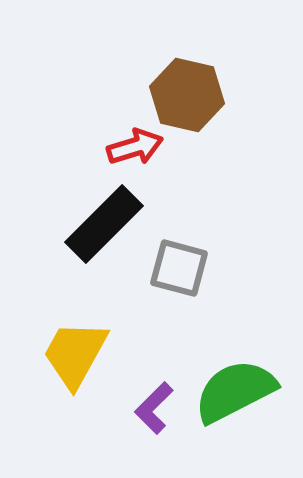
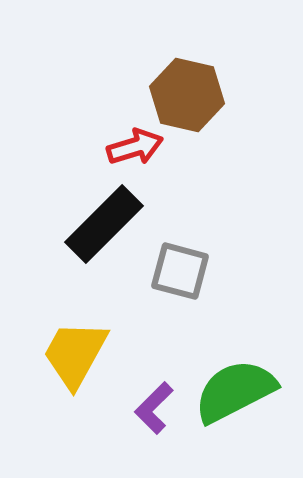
gray square: moved 1 px right, 3 px down
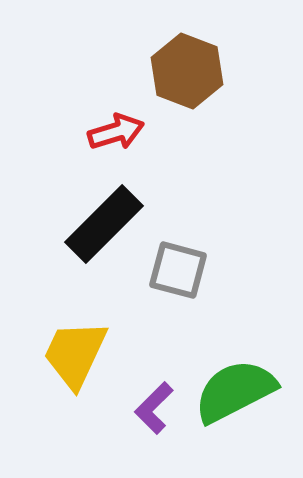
brown hexagon: moved 24 px up; rotated 8 degrees clockwise
red arrow: moved 19 px left, 15 px up
gray square: moved 2 px left, 1 px up
yellow trapezoid: rotated 4 degrees counterclockwise
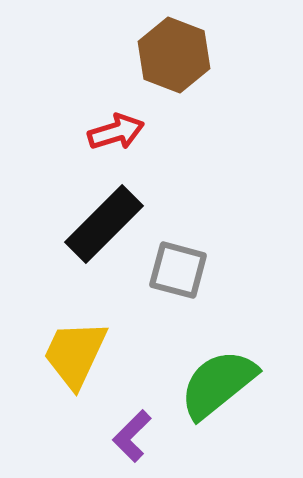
brown hexagon: moved 13 px left, 16 px up
green semicircle: moved 17 px left, 7 px up; rotated 12 degrees counterclockwise
purple L-shape: moved 22 px left, 28 px down
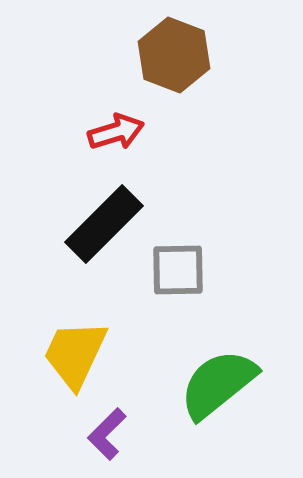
gray square: rotated 16 degrees counterclockwise
purple L-shape: moved 25 px left, 2 px up
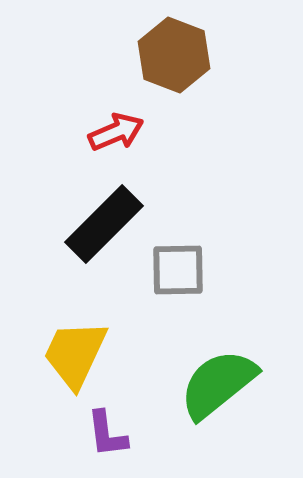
red arrow: rotated 6 degrees counterclockwise
purple L-shape: rotated 52 degrees counterclockwise
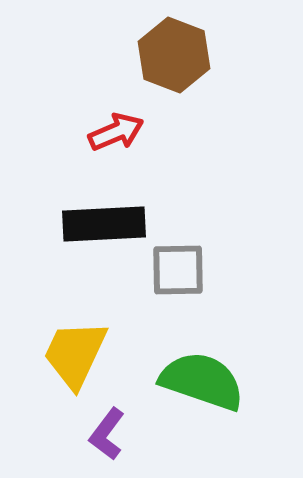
black rectangle: rotated 42 degrees clockwise
green semicircle: moved 16 px left, 3 px up; rotated 58 degrees clockwise
purple L-shape: rotated 44 degrees clockwise
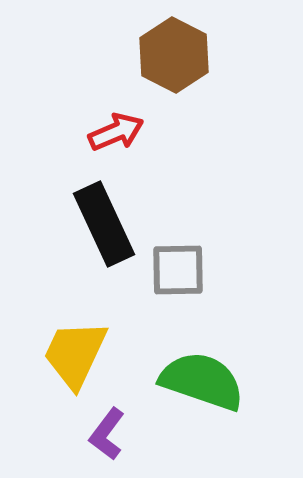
brown hexagon: rotated 6 degrees clockwise
black rectangle: rotated 68 degrees clockwise
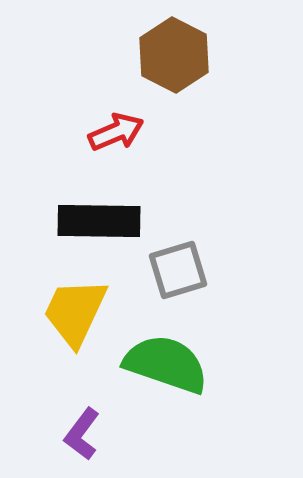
black rectangle: moved 5 px left, 3 px up; rotated 64 degrees counterclockwise
gray square: rotated 16 degrees counterclockwise
yellow trapezoid: moved 42 px up
green semicircle: moved 36 px left, 17 px up
purple L-shape: moved 25 px left
